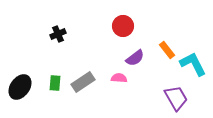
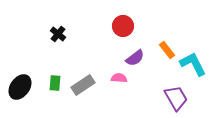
black cross: rotated 28 degrees counterclockwise
gray rectangle: moved 3 px down
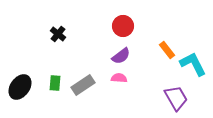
purple semicircle: moved 14 px left, 2 px up
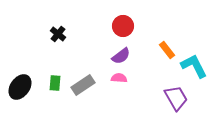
cyan L-shape: moved 1 px right, 2 px down
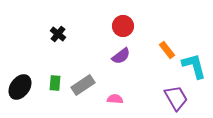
cyan L-shape: rotated 12 degrees clockwise
pink semicircle: moved 4 px left, 21 px down
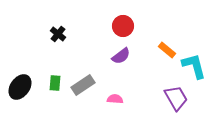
orange rectangle: rotated 12 degrees counterclockwise
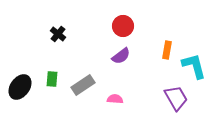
orange rectangle: rotated 60 degrees clockwise
green rectangle: moved 3 px left, 4 px up
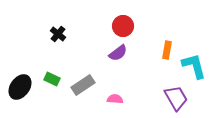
purple semicircle: moved 3 px left, 3 px up
green rectangle: rotated 70 degrees counterclockwise
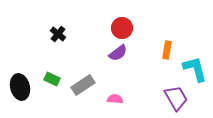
red circle: moved 1 px left, 2 px down
cyan L-shape: moved 1 px right, 3 px down
black ellipse: rotated 50 degrees counterclockwise
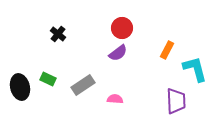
orange rectangle: rotated 18 degrees clockwise
green rectangle: moved 4 px left
purple trapezoid: moved 3 px down; rotated 28 degrees clockwise
